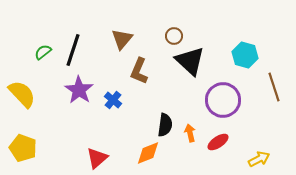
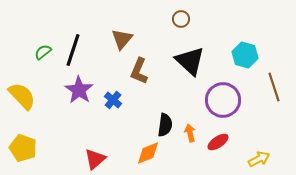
brown circle: moved 7 px right, 17 px up
yellow semicircle: moved 2 px down
red triangle: moved 2 px left, 1 px down
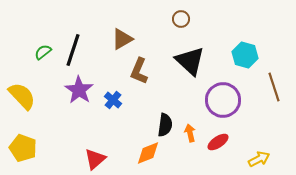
brown triangle: rotated 20 degrees clockwise
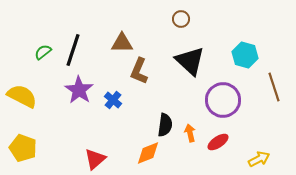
brown triangle: moved 4 px down; rotated 30 degrees clockwise
yellow semicircle: rotated 20 degrees counterclockwise
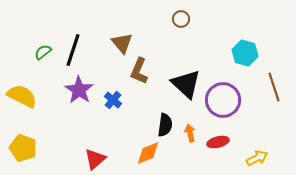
brown triangle: rotated 50 degrees clockwise
cyan hexagon: moved 2 px up
black triangle: moved 4 px left, 23 px down
red ellipse: rotated 20 degrees clockwise
yellow arrow: moved 2 px left, 1 px up
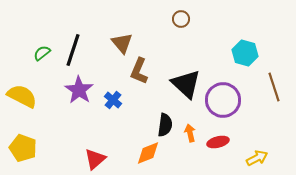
green semicircle: moved 1 px left, 1 px down
